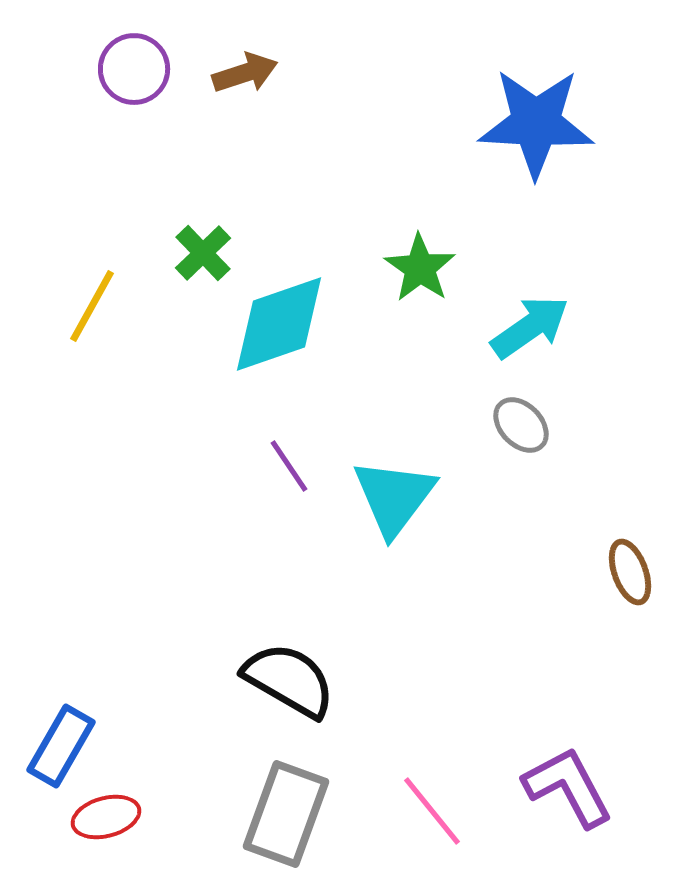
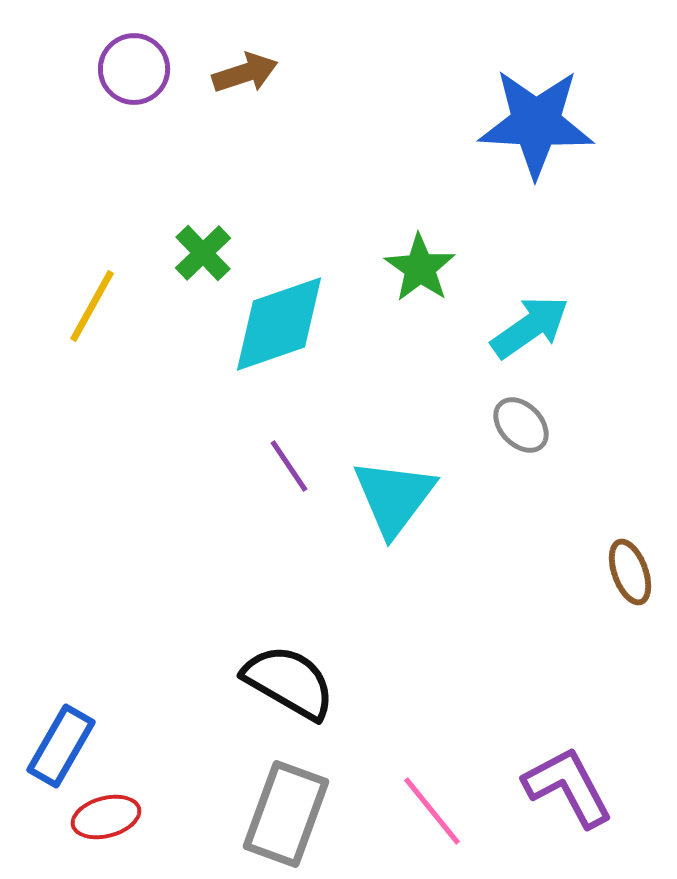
black semicircle: moved 2 px down
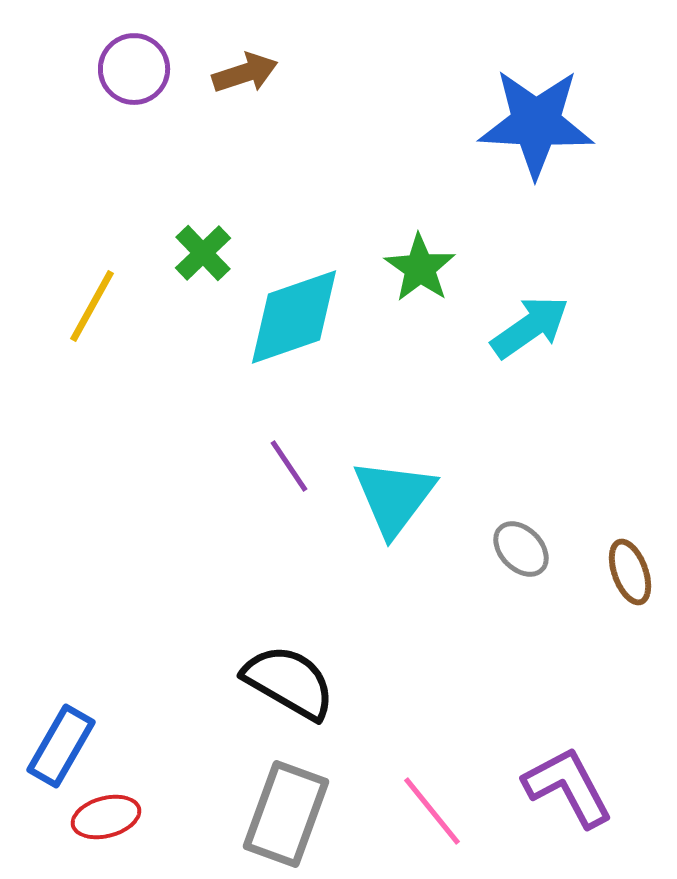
cyan diamond: moved 15 px right, 7 px up
gray ellipse: moved 124 px down
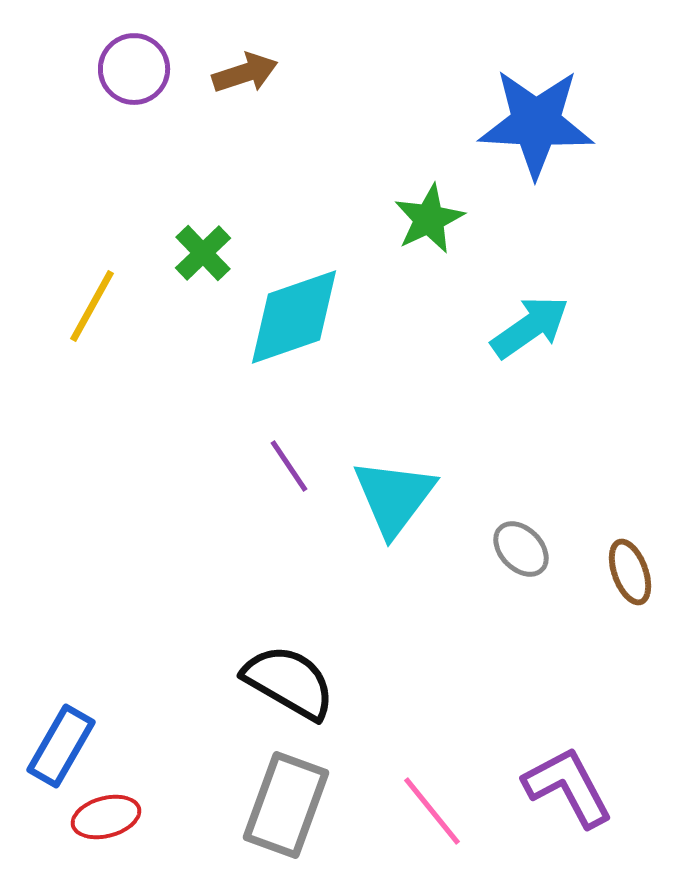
green star: moved 9 px right, 49 px up; rotated 12 degrees clockwise
gray rectangle: moved 9 px up
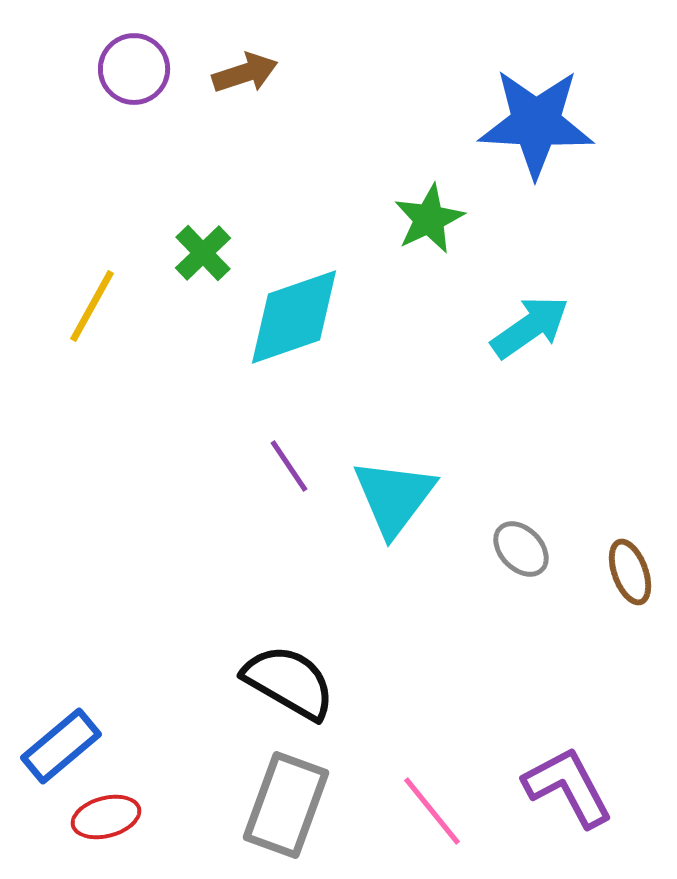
blue rectangle: rotated 20 degrees clockwise
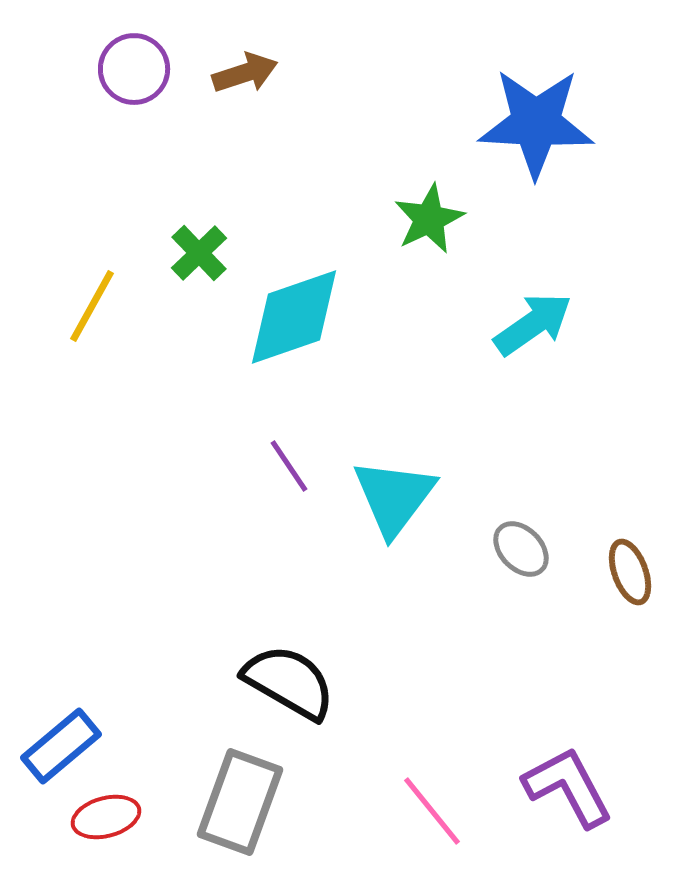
green cross: moved 4 px left
cyan arrow: moved 3 px right, 3 px up
gray rectangle: moved 46 px left, 3 px up
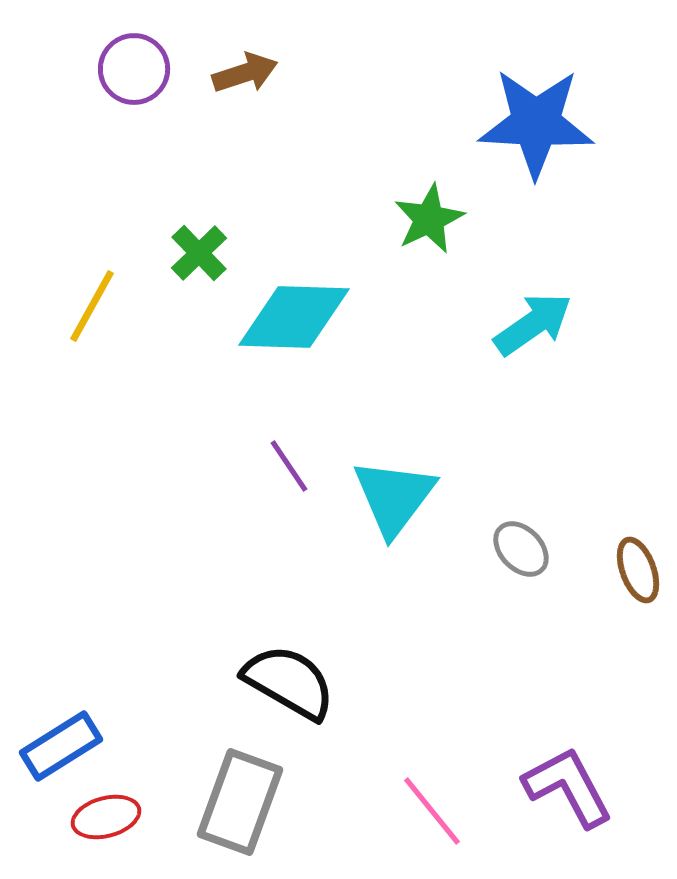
cyan diamond: rotated 21 degrees clockwise
brown ellipse: moved 8 px right, 2 px up
blue rectangle: rotated 8 degrees clockwise
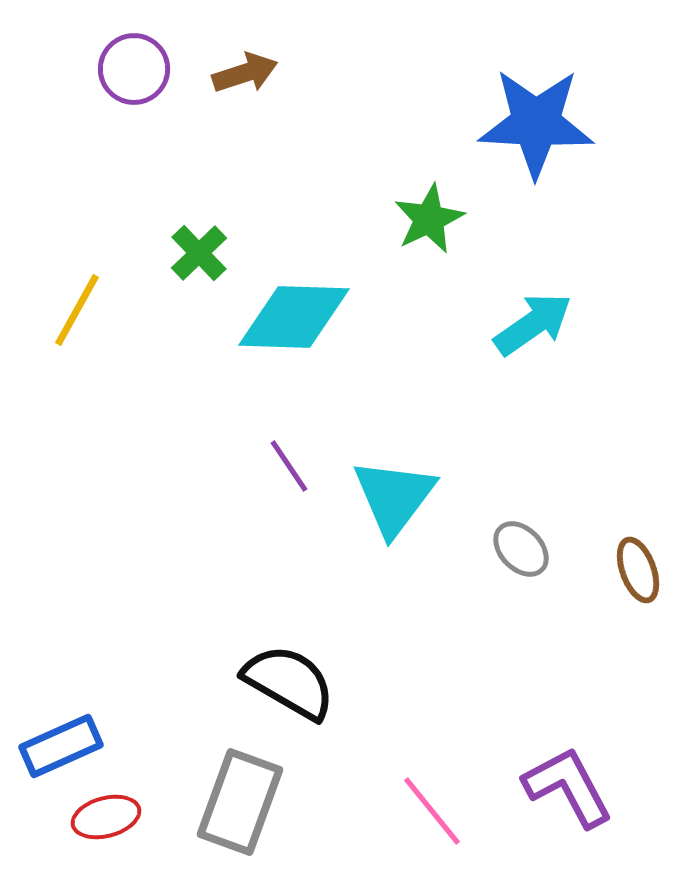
yellow line: moved 15 px left, 4 px down
blue rectangle: rotated 8 degrees clockwise
